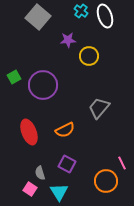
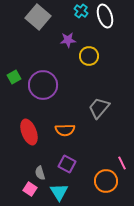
orange semicircle: rotated 24 degrees clockwise
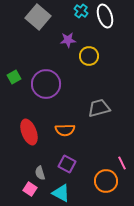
purple circle: moved 3 px right, 1 px up
gray trapezoid: rotated 35 degrees clockwise
cyan triangle: moved 2 px right, 1 px down; rotated 30 degrees counterclockwise
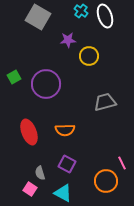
gray square: rotated 10 degrees counterclockwise
gray trapezoid: moved 6 px right, 6 px up
cyan triangle: moved 2 px right
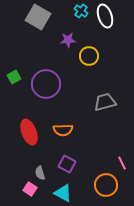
orange semicircle: moved 2 px left
orange circle: moved 4 px down
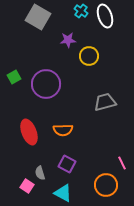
pink square: moved 3 px left, 3 px up
